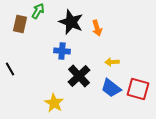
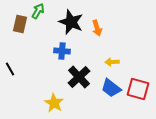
black cross: moved 1 px down
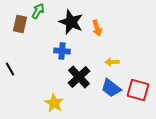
red square: moved 1 px down
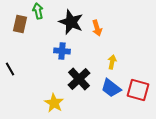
green arrow: rotated 42 degrees counterclockwise
yellow arrow: rotated 104 degrees clockwise
black cross: moved 2 px down
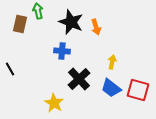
orange arrow: moved 1 px left, 1 px up
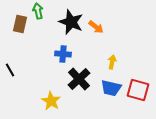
orange arrow: rotated 35 degrees counterclockwise
blue cross: moved 1 px right, 3 px down
black line: moved 1 px down
blue trapezoid: rotated 25 degrees counterclockwise
yellow star: moved 3 px left, 2 px up
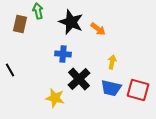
orange arrow: moved 2 px right, 2 px down
yellow star: moved 4 px right, 3 px up; rotated 18 degrees counterclockwise
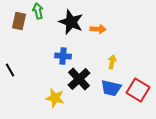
brown rectangle: moved 1 px left, 3 px up
orange arrow: rotated 35 degrees counterclockwise
blue cross: moved 2 px down
red square: rotated 15 degrees clockwise
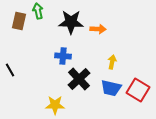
black star: rotated 20 degrees counterclockwise
yellow star: moved 7 px down; rotated 12 degrees counterclockwise
